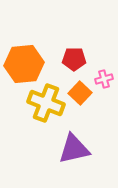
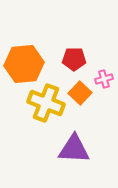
purple triangle: rotated 16 degrees clockwise
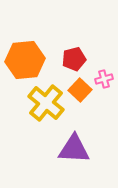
red pentagon: rotated 15 degrees counterclockwise
orange hexagon: moved 1 px right, 4 px up
orange square: moved 3 px up
yellow cross: rotated 18 degrees clockwise
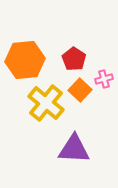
red pentagon: rotated 25 degrees counterclockwise
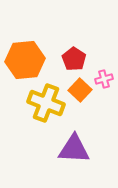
yellow cross: rotated 18 degrees counterclockwise
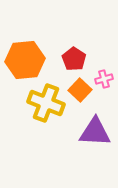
purple triangle: moved 21 px right, 17 px up
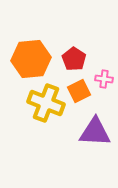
orange hexagon: moved 6 px right, 1 px up
pink cross: rotated 24 degrees clockwise
orange square: moved 1 px left, 1 px down; rotated 20 degrees clockwise
